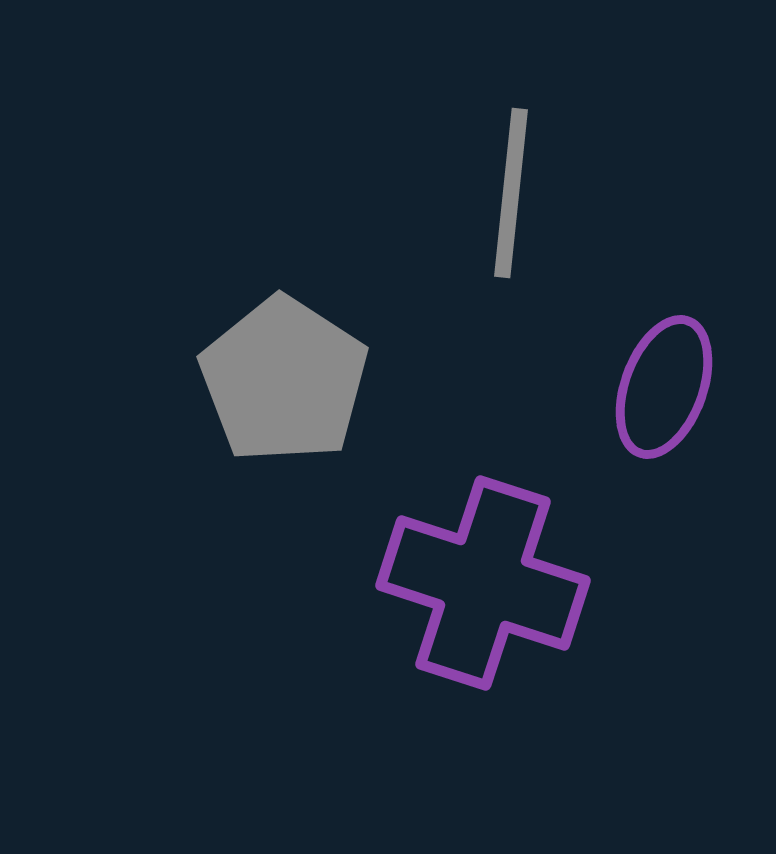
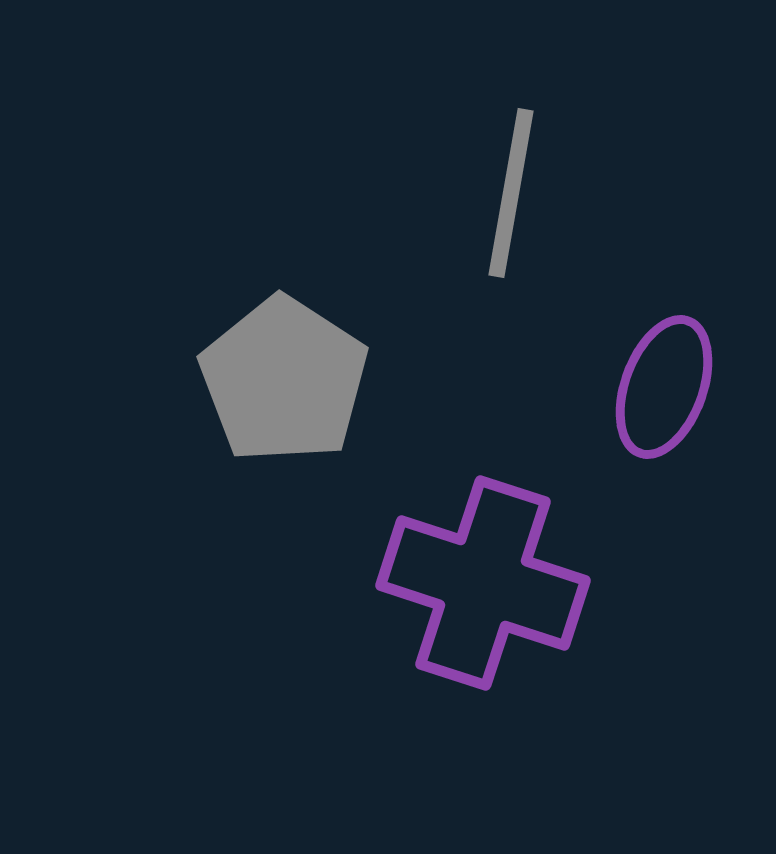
gray line: rotated 4 degrees clockwise
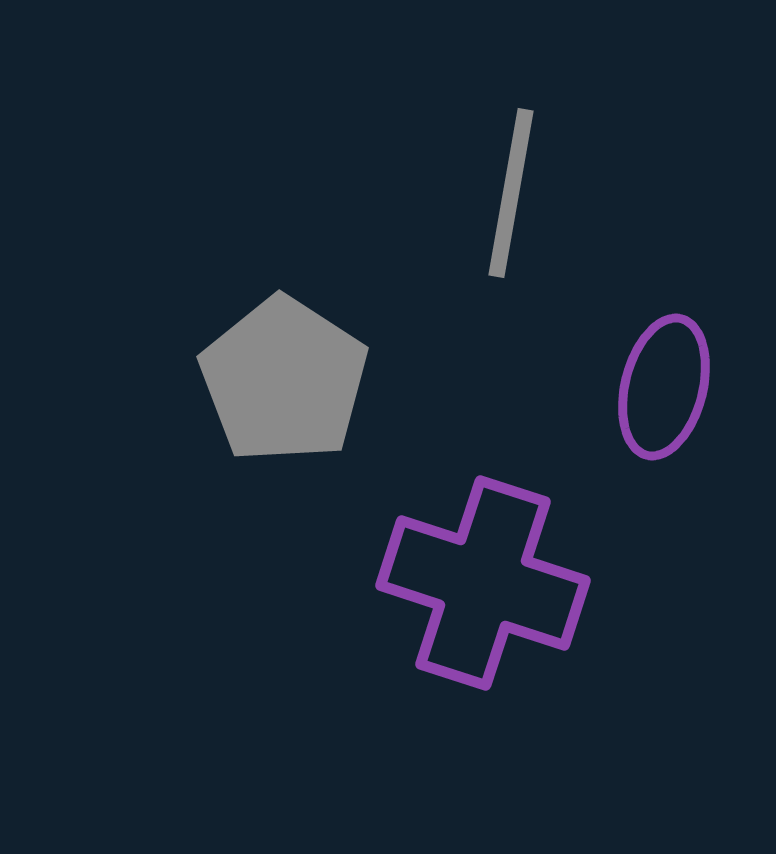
purple ellipse: rotated 6 degrees counterclockwise
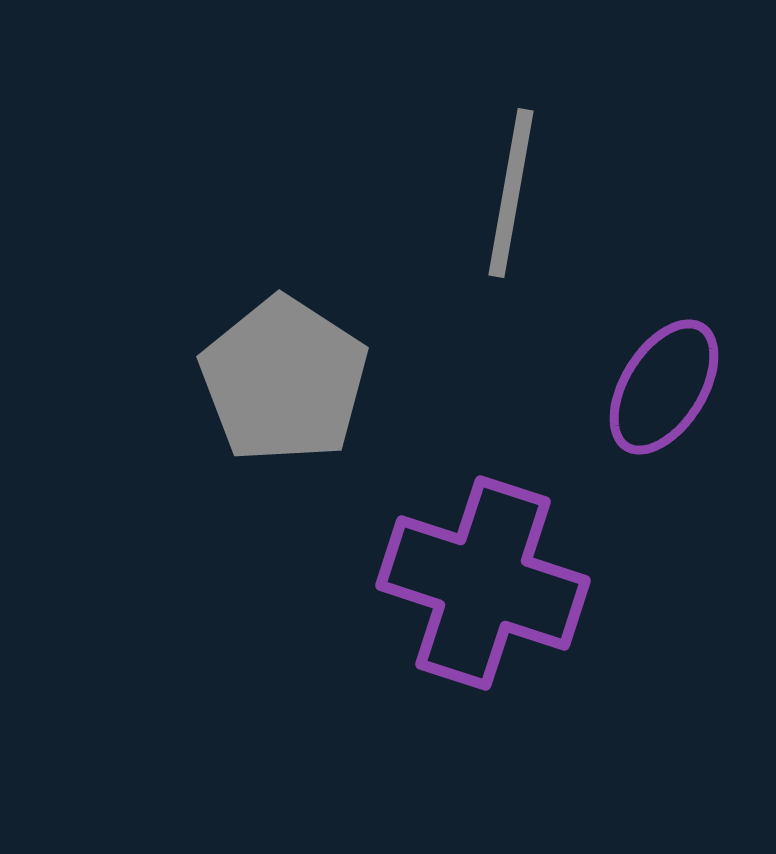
purple ellipse: rotated 18 degrees clockwise
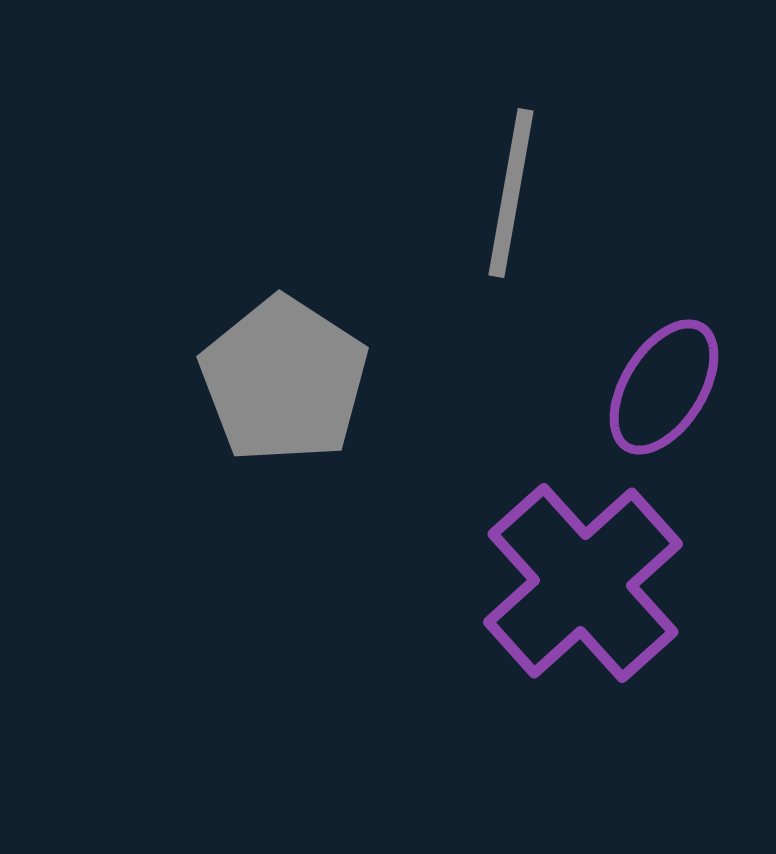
purple cross: moved 100 px right; rotated 30 degrees clockwise
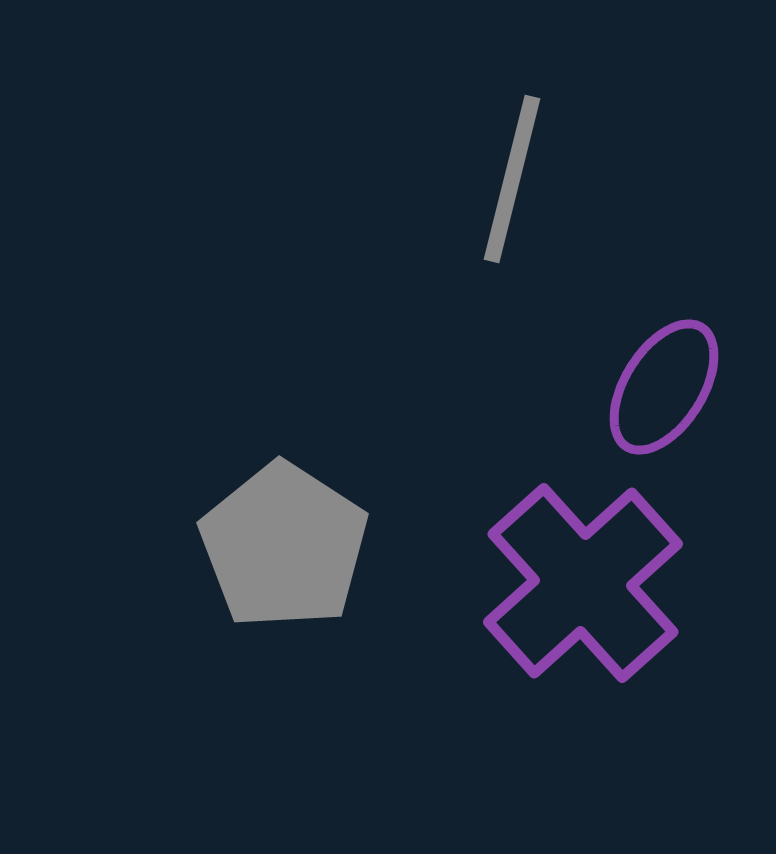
gray line: moved 1 px right, 14 px up; rotated 4 degrees clockwise
gray pentagon: moved 166 px down
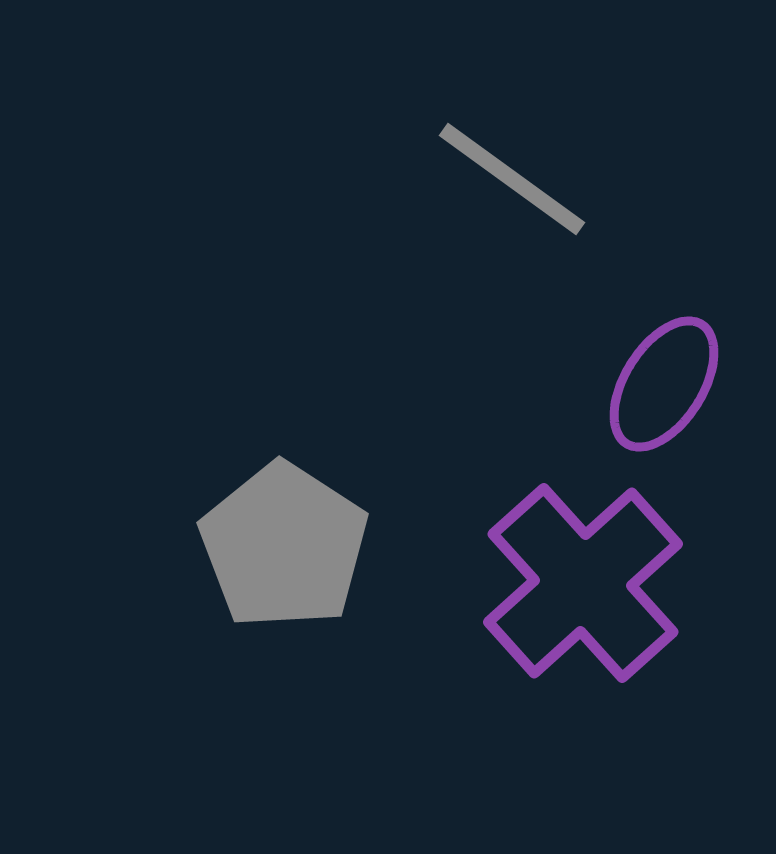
gray line: rotated 68 degrees counterclockwise
purple ellipse: moved 3 px up
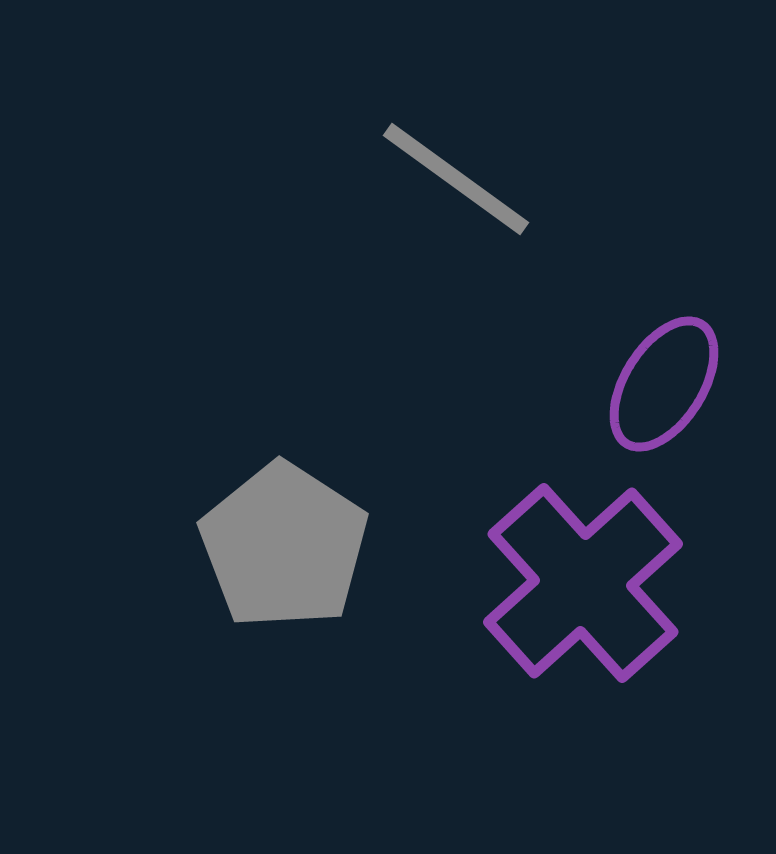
gray line: moved 56 px left
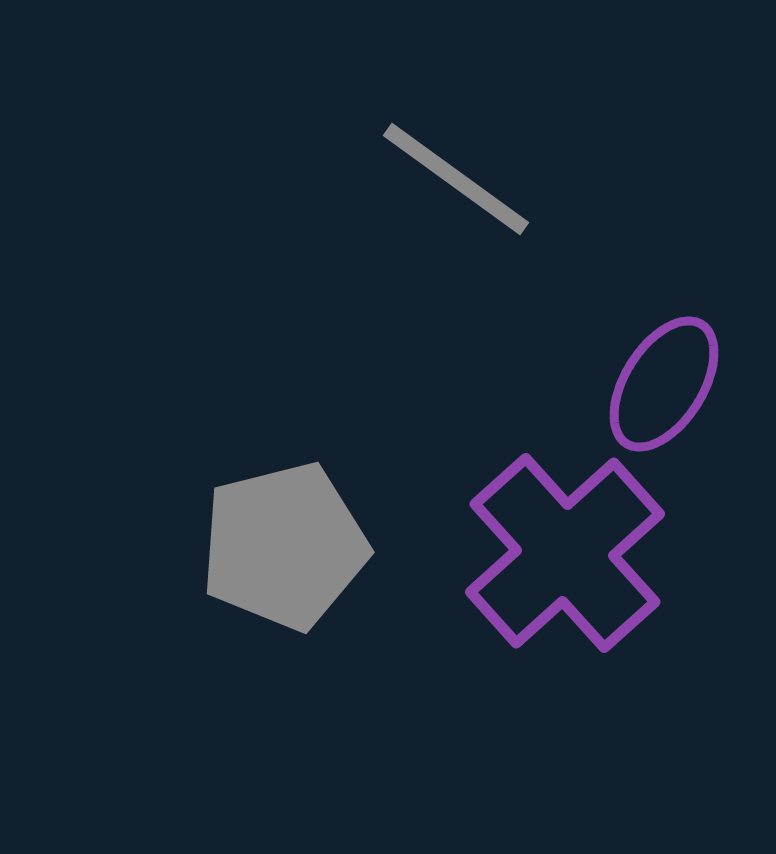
gray pentagon: rotated 25 degrees clockwise
purple cross: moved 18 px left, 30 px up
